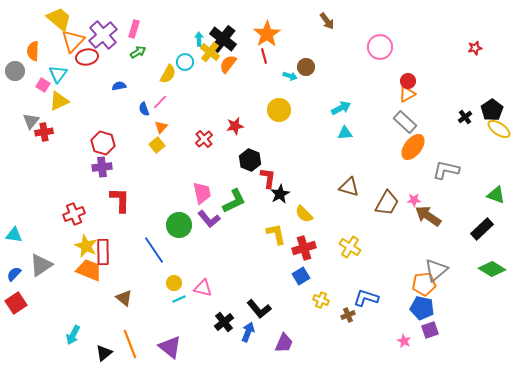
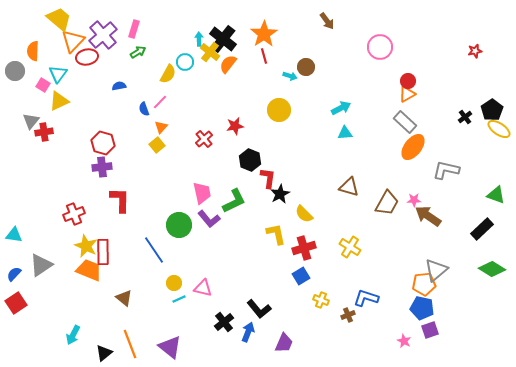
orange star at (267, 34): moved 3 px left
red star at (475, 48): moved 3 px down
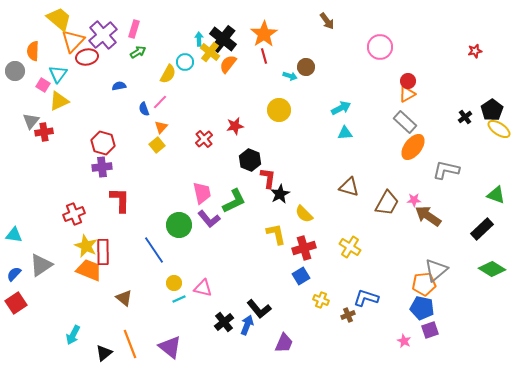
blue arrow at (248, 332): moved 1 px left, 7 px up
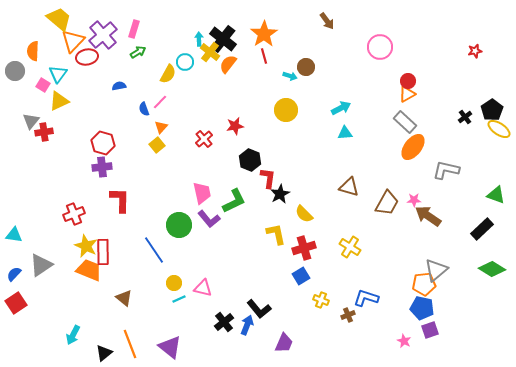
yellow circle at (279, 110): moved 7 px right
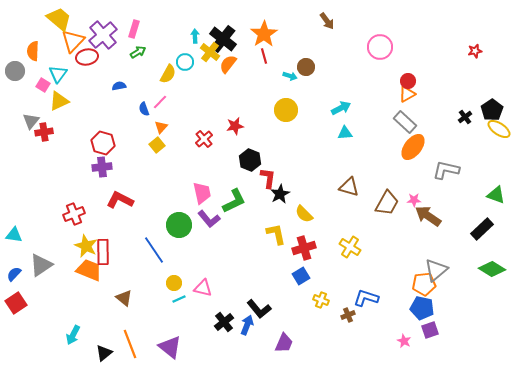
cyan arrow at (199, 39): moved 4 px left, 3 px up
red L-shape at (120, 200): rotated 64 degrees counterclockwise
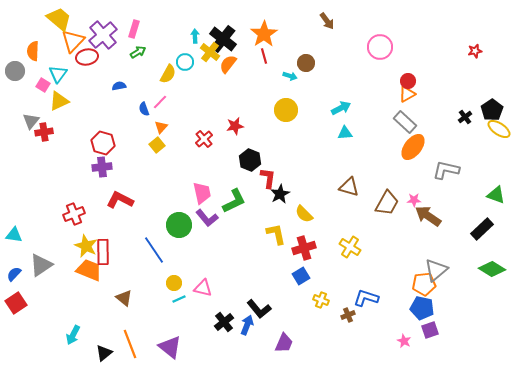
brown circle at (306, 67): moved 4 px up
purple L-shape at (209, 219): moved 2 px left, 1 px up
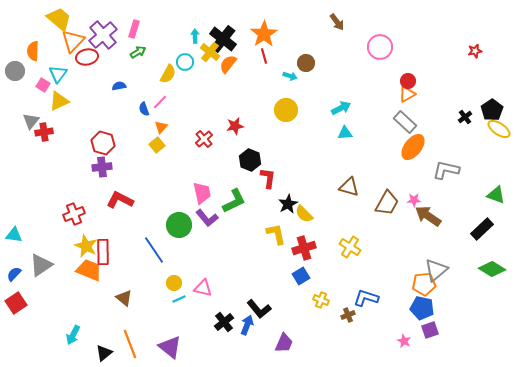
brown arrow at (327, 21): moved 10 px right, 1 px down
black star at (280, 194): moved 8 px right, 10 px down
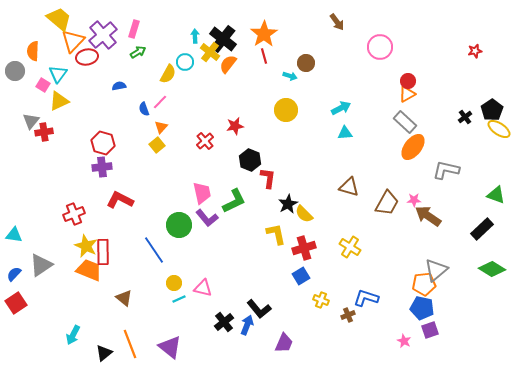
red cross at (204, 139): moved 1 px right, 2 px down
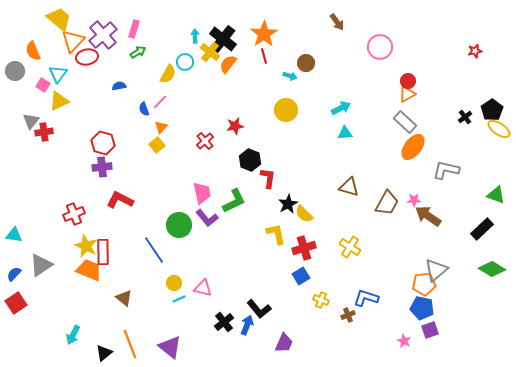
orange semicircle at (33, 51): rotated 24 degrees counterclockwise
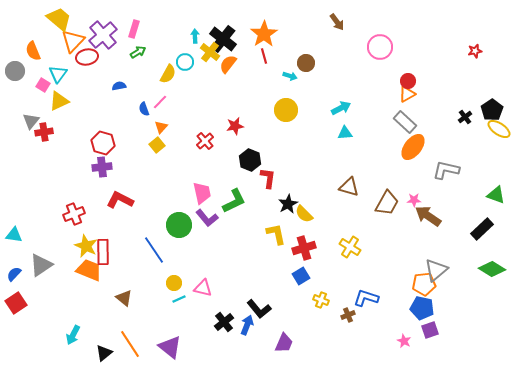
orange line at (130, 344): rotated 12 degrees counterclockwise
